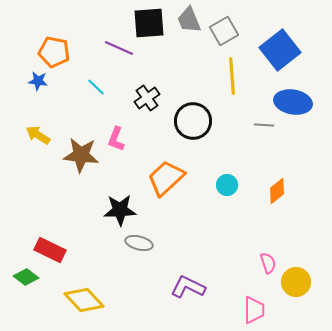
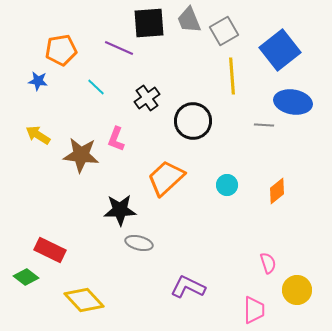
orange pentagon: moved 7 px right, 2 px up; rotated 20 degrees counterclockwise
yellow circle: moved 1 px right, 8 px down
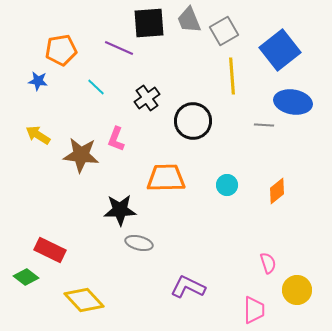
orange trapezoid: rotated 42 degrees clockwise
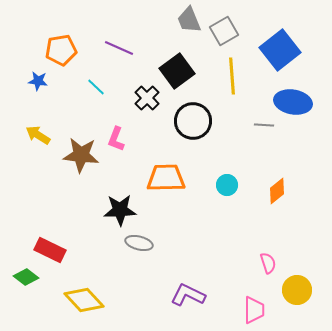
black square: moved 28 px right, 48 px down; rotated 32 degrees counterclockwise
black cross: rotated 10 degrees counterclockwise
purple L-shape: moved 8 px down
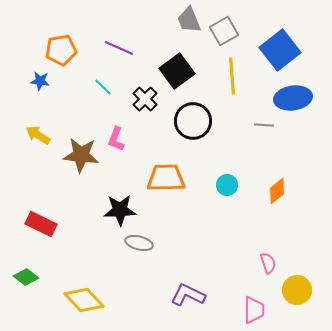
blue star: moved 2 px right
cyan line: moved 7 px right
black cross: moved 2 px left, 1 px down
blue ellipse: moved 4 px up; rotated 18 degrees counterclockwise
red rectangle: moved 9 px left, 26 px up
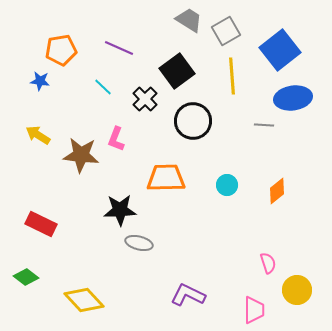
gray trapezoid: rotated 144 degrees clockwise
gray square: moved 2 px right
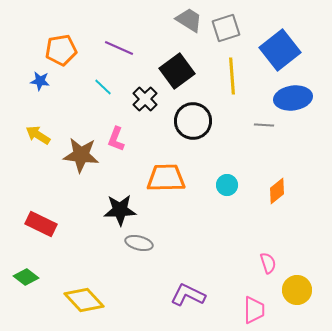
gray square: moved 3 px up; rotated 12 degrees clockwise
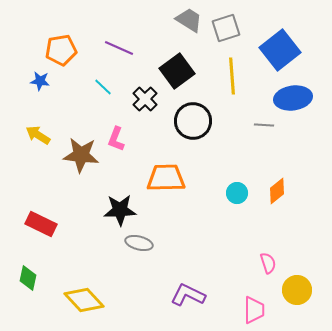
cyan circle: moved 10 px right, 8 px down
green diamond: moved 2 px right, 1 px down; rotated 65 degrees clockwise
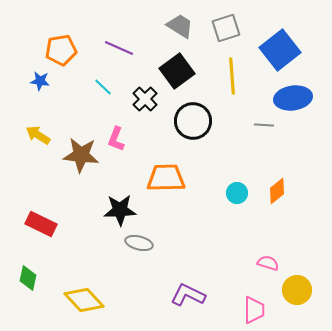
gray trapezoid: moved 9 px left, 6 px down
pink semicircle: rotated 55 degrees counterclockwise
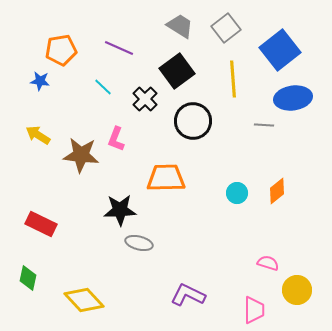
gray square: rotated 20 degrees counterclockwise
yellow line: moved 1 px right, 3 px down
